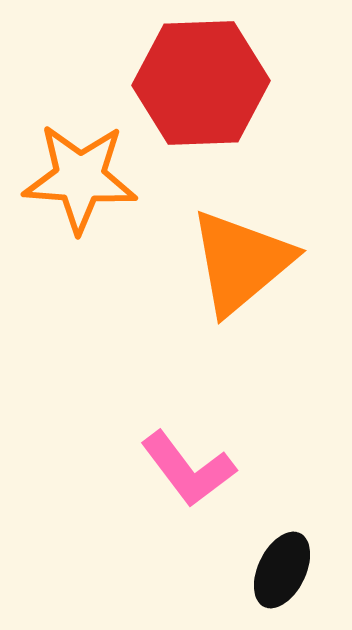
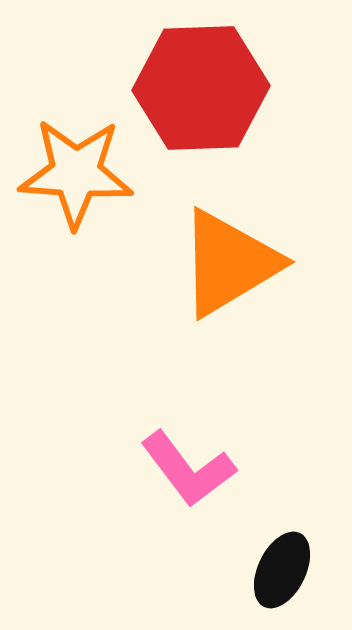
red hexagon: moved 5 px down
orange star: moved 4 px left, 5 px up
orange triangle: moved 12 px left, 1 px down; rotated 9 degrees clockwise
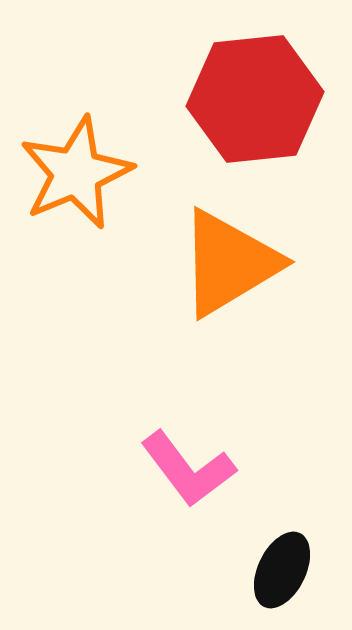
red hexagon: moved 54 px right, 11 px down; rotated 4 degrees counterclockwise
orange star: rotated 27 degrees counterclockwise
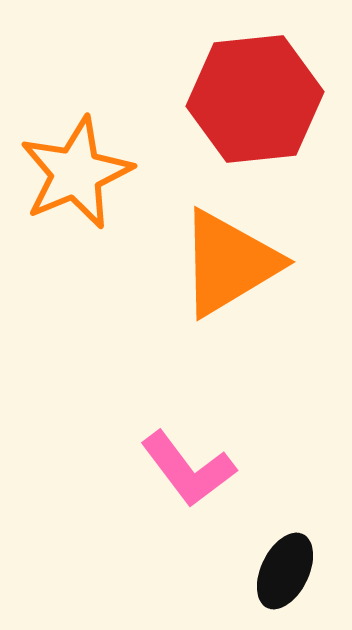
black ellipse: moved 3 px right, 1 px down
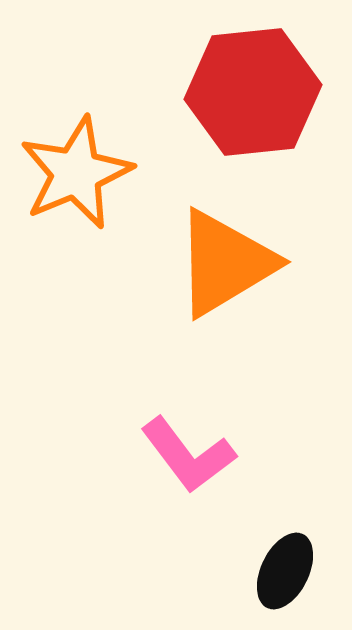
red hexagon: moved 2 px left, 7 px up
orange triangle: moved 4 px left
pink L-shape: moved 14 px up
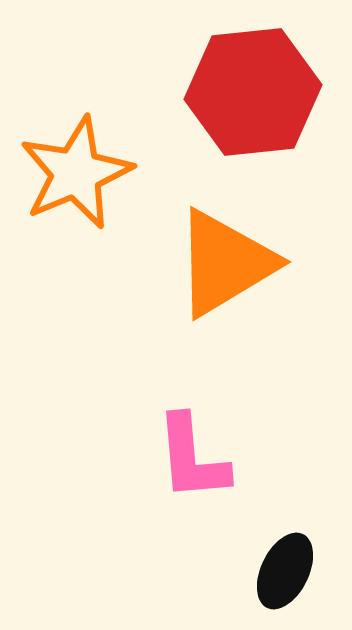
pink L-shape: moved 4 px right, 3 px down; rotated 32 degrees clockwise
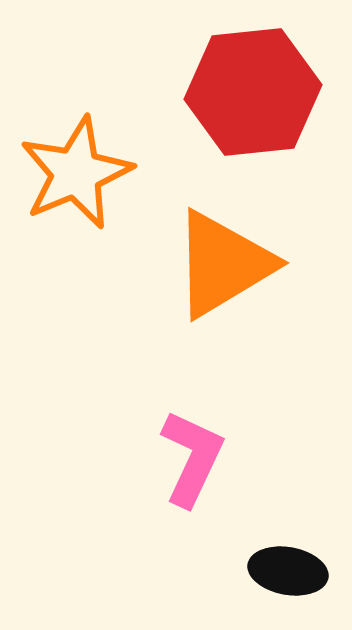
orange triangle: moved 2 px left, 1 px down
pink L-shape: rotated 150 degrees counterclockwise
black ellipse: moved 3 px right; rotated 74 degrees clockwise
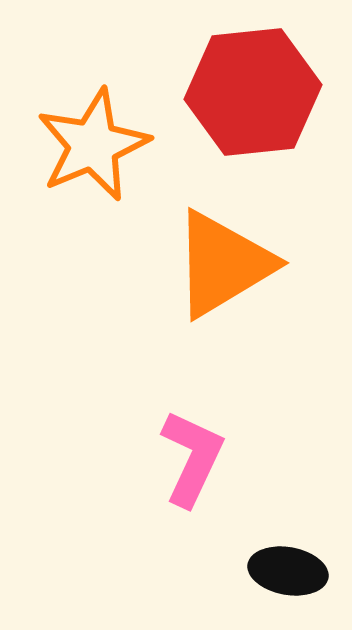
orange star: moved 17 px right, 28 px up
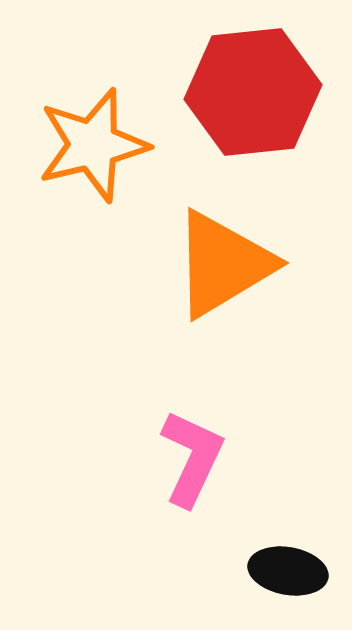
orange star: rotated 9 degrees clockwise
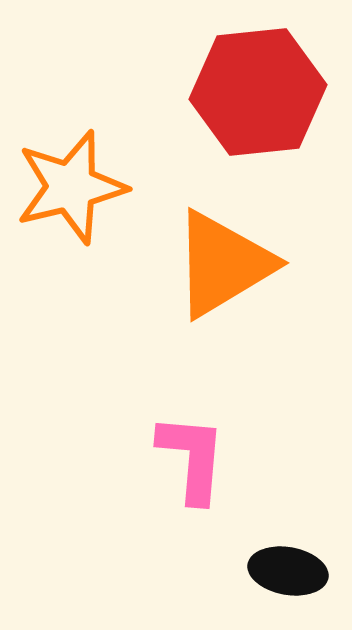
red hexagon: moved 5 px right
orange star: moved 22 px left, 42 px down
pink L-shape: rotated 20 degrees counterclockwise
